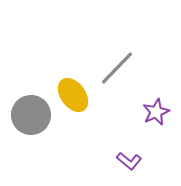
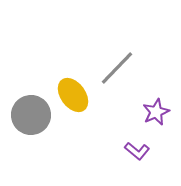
purple L-shape: moved 8 px right, 10 px up
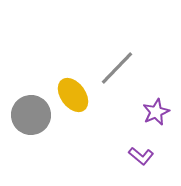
purple L-shape: moved 4 px right, 5 px down
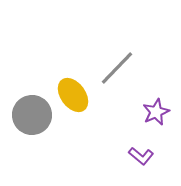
gray circle: moved 1 px right
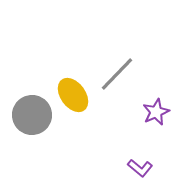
gray line: moved 6 px down
purple L-shape: moved 1 px left, 12 px down
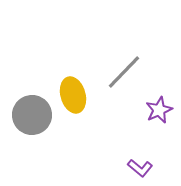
gray line: moved 7 px right, 2 px up
yellow ellipse: rotated 20 degrees clockwise
purple star: moved 3 px right, 2 px up
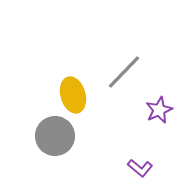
gray circle: moved 23 px right, 21 px down
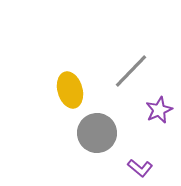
gray line: moved 7 px right, 1 px up
yellow ellipse: moved 3 px left, 5 px up
gray circle: moved 42 px right, 3 px up
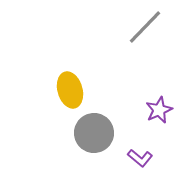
gray line: moved 14 px right, 44 px up
gray circle: moved 3 px left
purple L-shape: moved 10 px up
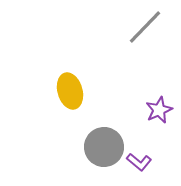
yellow ellipse: moved 1 px down
gray circle: moved 10 px right, 14 px down
purple L-shape: moved 1 px left, 4 px down
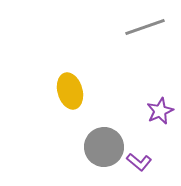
gray line: rotated 27 degrees clockwise
purple star: moved 1 px right, 1 px down
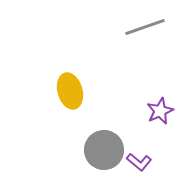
gray circle: moved 3 px down
